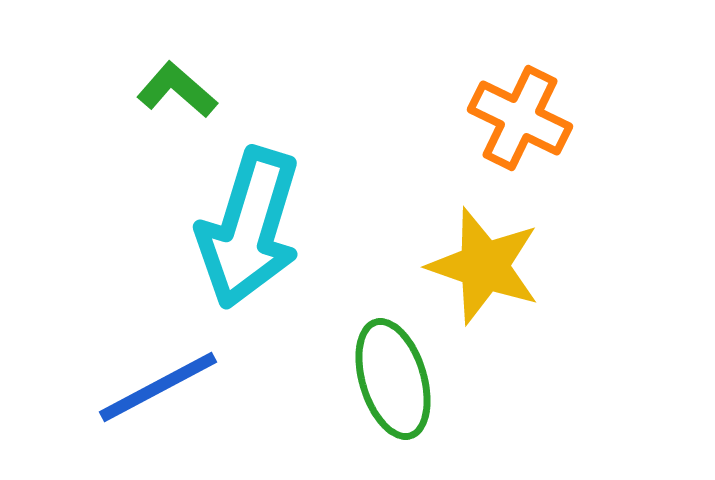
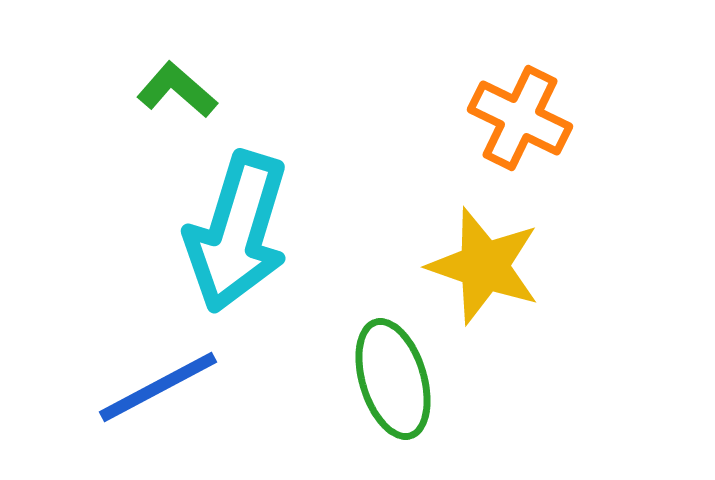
cyan arrow: moved 12 px left, 4 px down
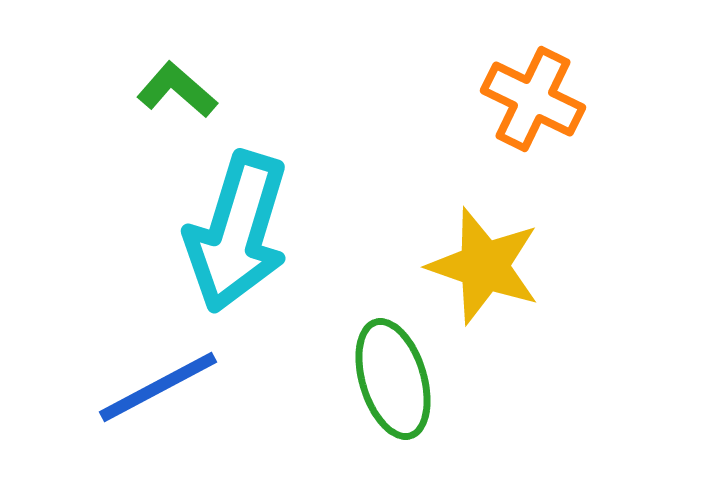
orange cross: moved 13 px right, 19 px up
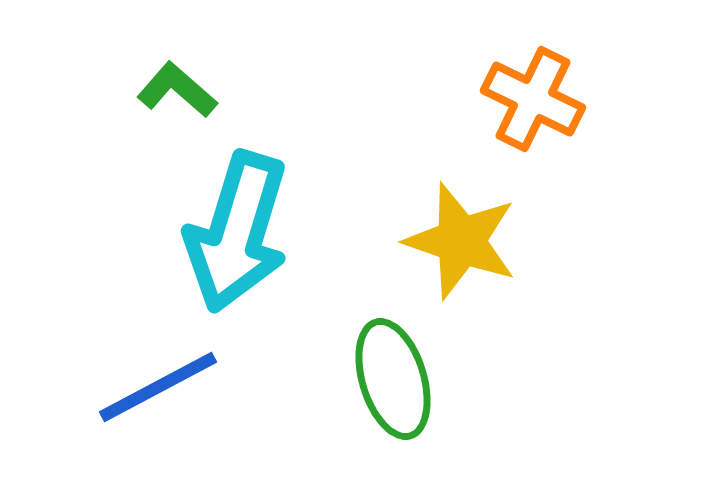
yellow star: moved 23 px left, 25 px up
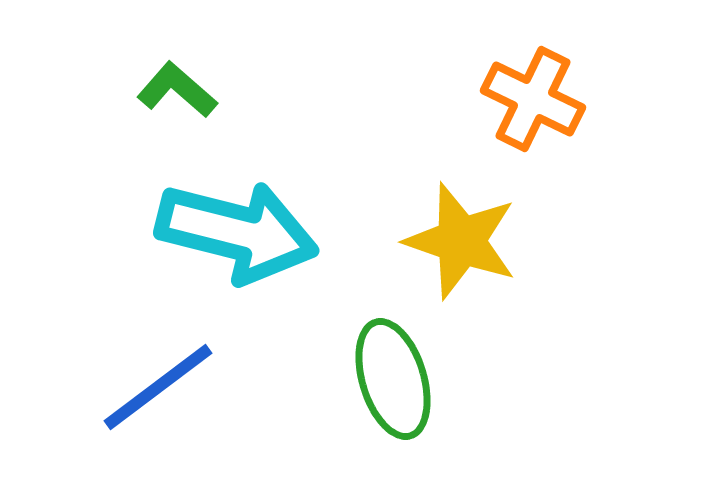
cyan arrow: rotated 93 degrees counterclockwise
blue line: rotated 9 degrees counterclockwise
